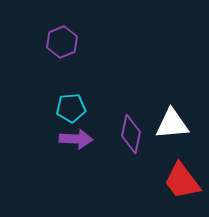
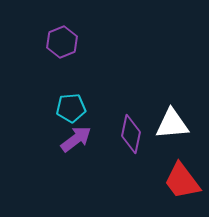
purple arrow: rotated 40 degrees counterclockwise
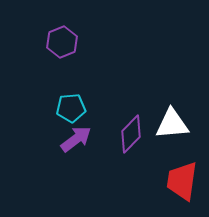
purple diamond: rotated 33 degrees clockwise
red trapezoid: rotated 45 degrees clockwise
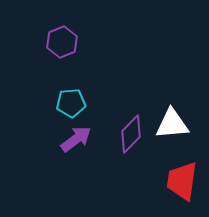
cyan pentagon: moved 5 px up
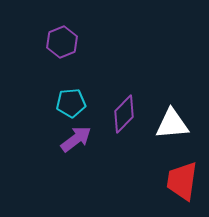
purple diamond: moved 7 px left, 20 px up
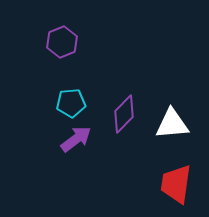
red trapezoid: moved 6 px left, 3 px down
